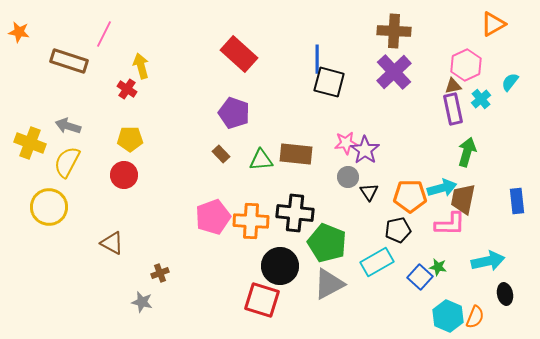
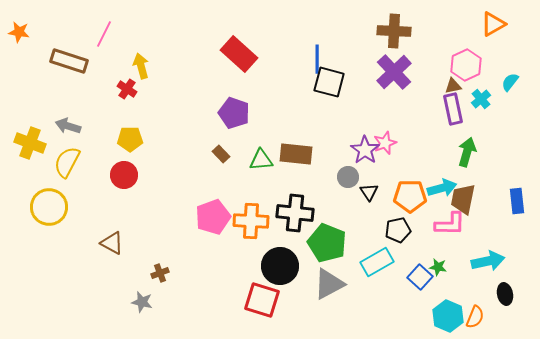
pink star at (346, 143): moved 39 px right; rotated 15 degrees counterclockwise
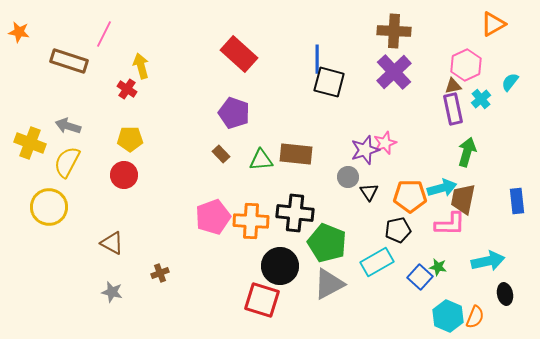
purple star at (365, 150): rotated 20 degrees clockwise
gray star at (142, 302): moved 30 px left, 10 px up
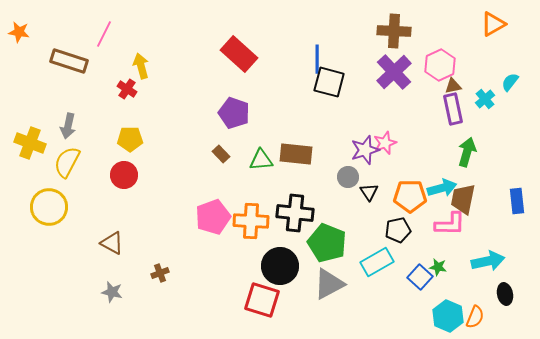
pink hexagon at (466, 65): moved 26 px left
cyan cross at (481, 99): moved 4 px right
gray arrow at (68, 126): rotated 95 degrees counterclockwise
